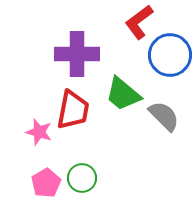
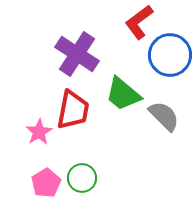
purple cross: rotated 33 degrees clockwise
pink star: rotated 24 degrees clockwise
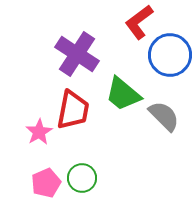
pink pentagon: rotated 8 degrees clockwise
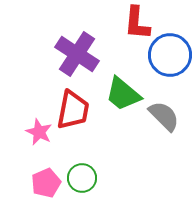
red L-shape: moved 2 px left, 1 px down; rotated 48 degrees counterclockwise
pink star: rotated 16 degrees counterclockwise
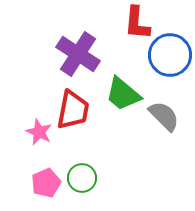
purple cross: moved 1 px right
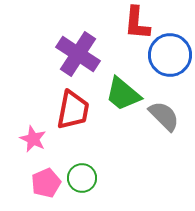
pink star: moved 6 px left, 7 px down
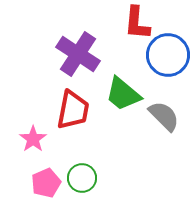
blue circle: moved 2 px left
pink star: rotated 12 degrees clockwise
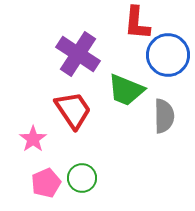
green trapezoid: moved 3 px right, 4 px up; rotated 18 degrees counterclockwise
red trapezoid: rotated 45 degrees counterclockwise
gray semicircle: rotated 44 degrees clockwise
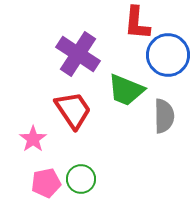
green circle: moved 1 px left, 1 px down
pink pentagon: rotated 12 degrees clockwise
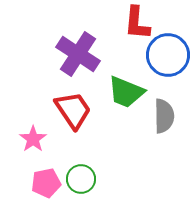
green trapezoid: moved 2 px down
